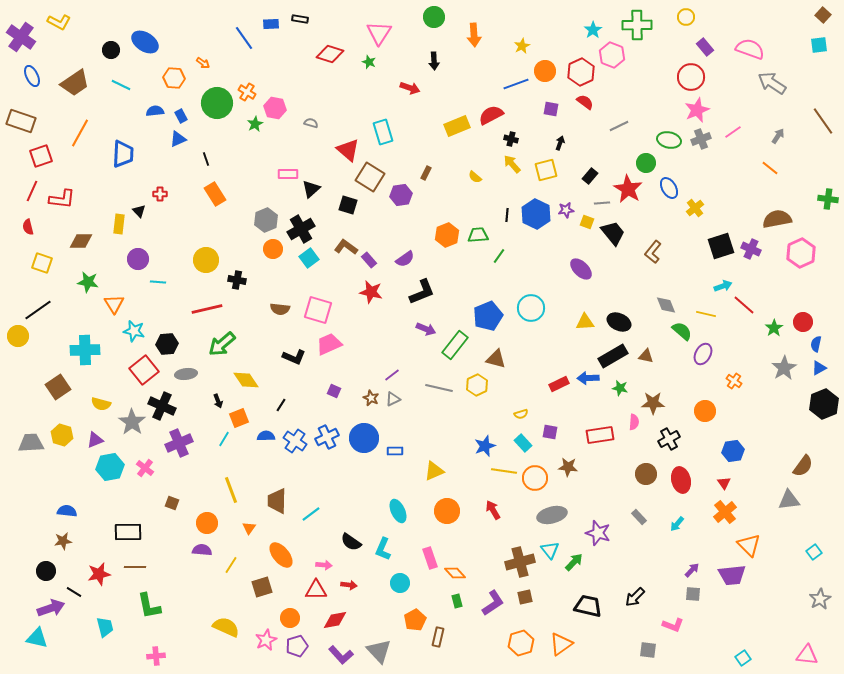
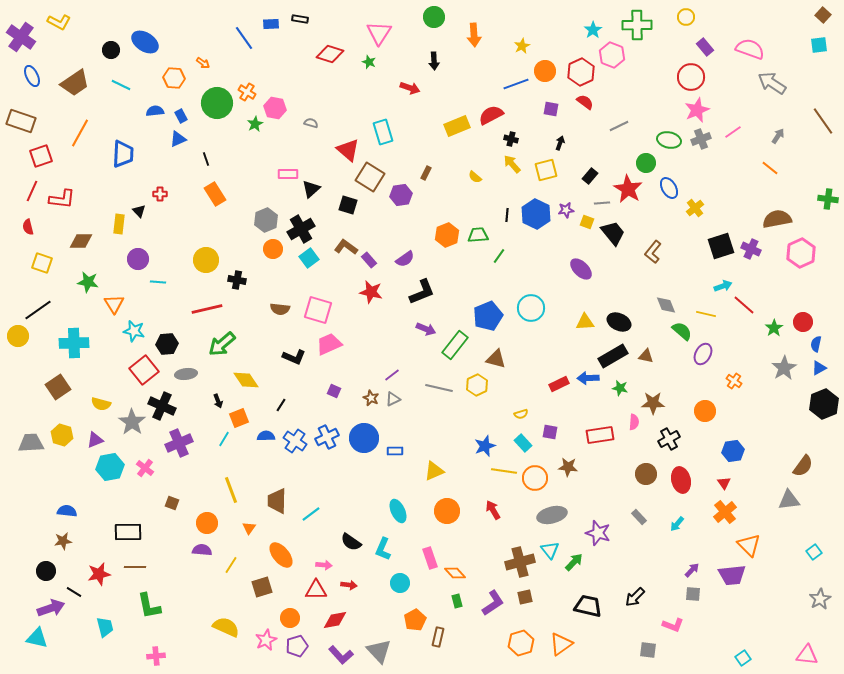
cyan cross at (85, 350): moved 11 px left, 7 px up
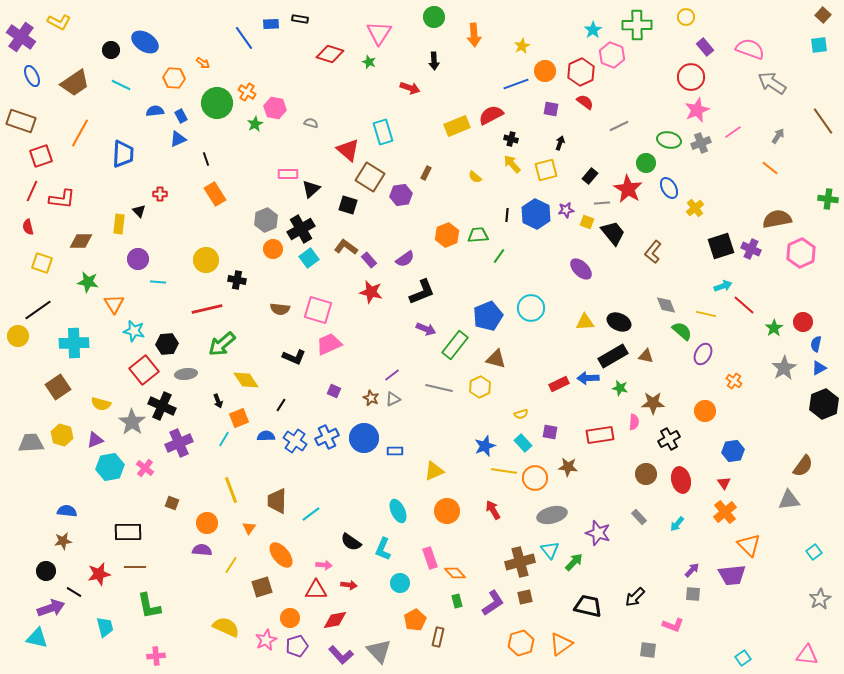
gray cross at (701, 139): moved 4 px down
yellow hexagon at (477, 385): moved 3 px right, 2 px down
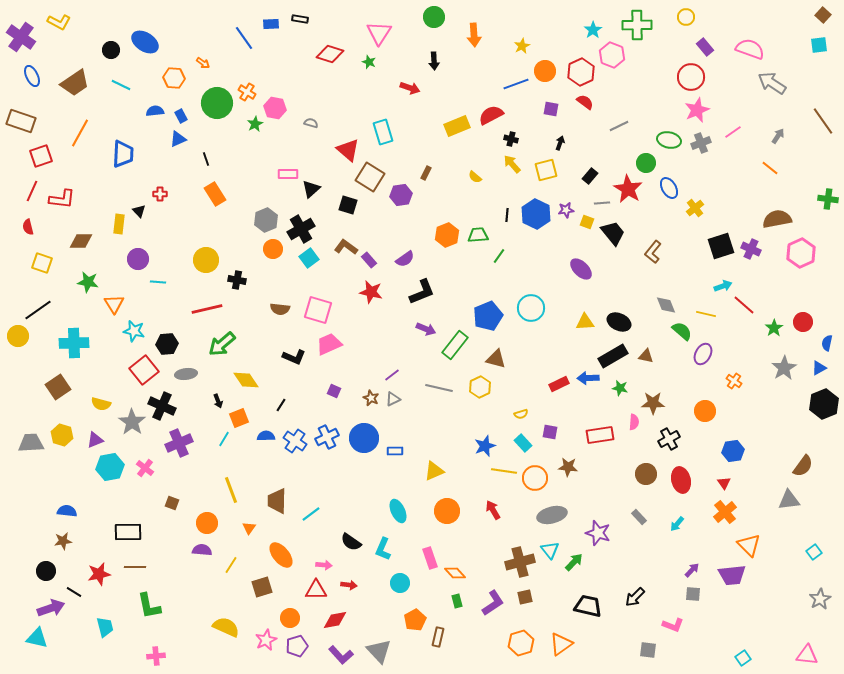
blue semicircle at (816, 344): moved 11 px right, 1 px up
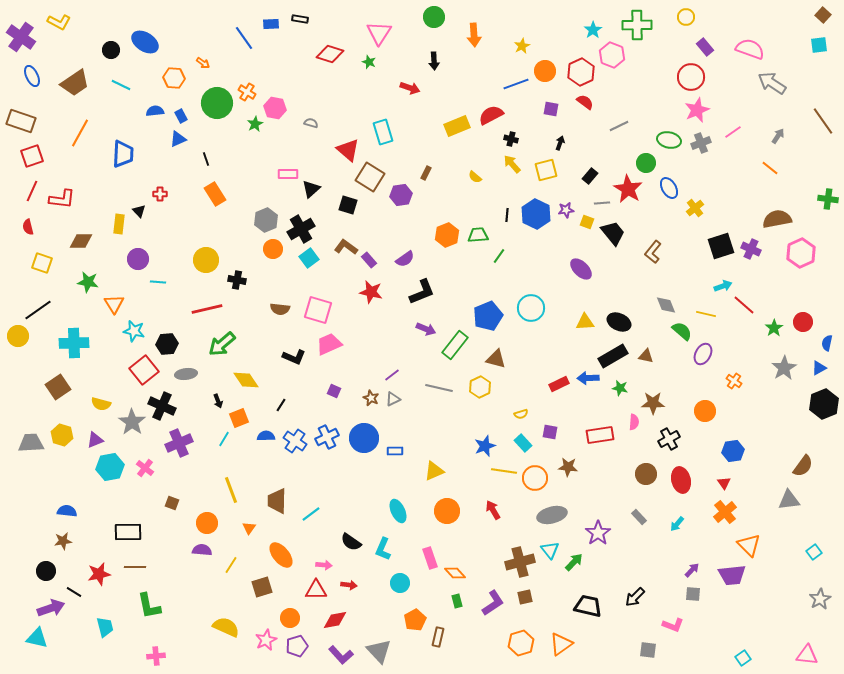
red square at (41, 156): moved 9 px left
purple star at (598, 533): rotated 20 degrees clockwise
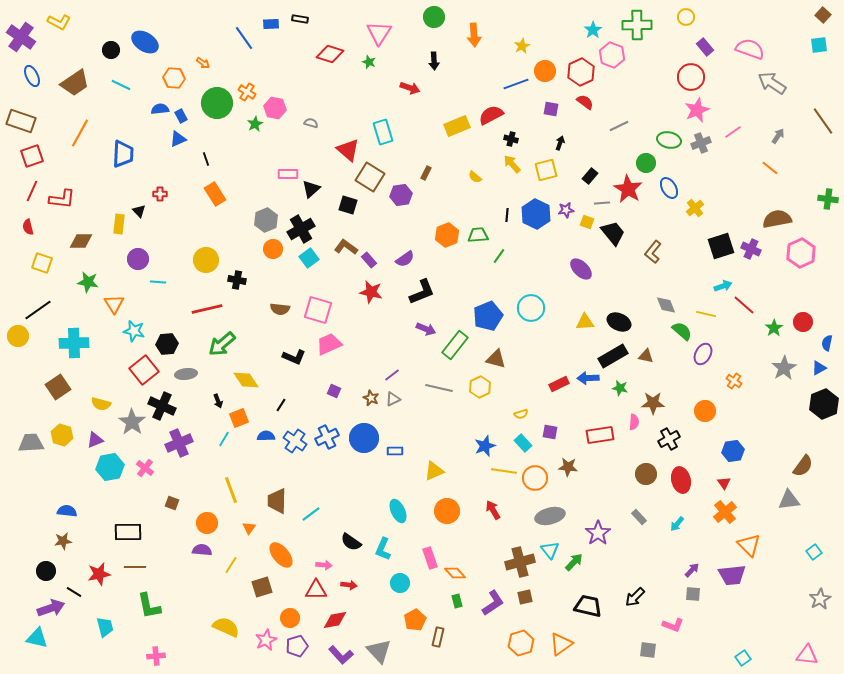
blue semicircle at (155, 111): moved 5 px right, 2 px up
gray ellipse at (552, 515): moved 2 px left, 1 px down
